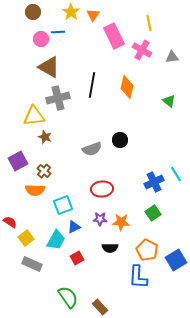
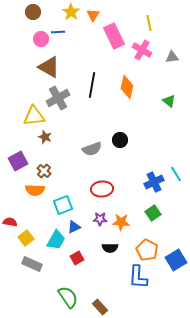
gray cross: rotated 15 degrees counterclockwise
red semicircle: rotated 24 degrees counterclockwise
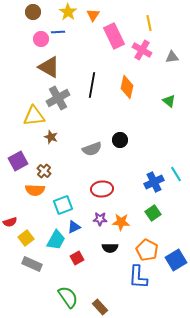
yellow star: moved 3 px left
brown star: moved 6 px right
red semicircle: rotated 152 degrees clockwise
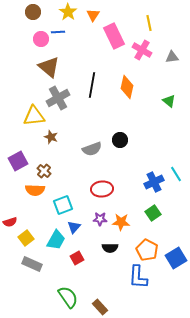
brown triangle: rotated 10 degrees clockwise
blue triangle: rotated 24 degrees counterclockwise
blue square: moved 2 px up
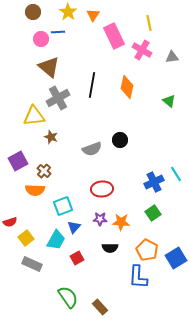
cyan square: moved 1 px down
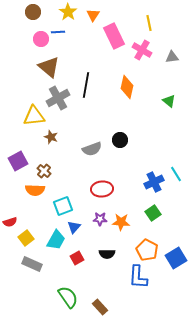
black line: moved 6 px left
black semicircle: moved 3 px left, 6 px down
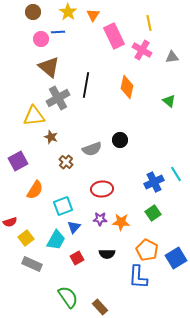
brown cross: moved 22 px right, 9 px up
orange semicircle: rotated 60 degrees counterclockwise
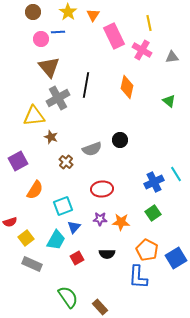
brown triangle: rotated 10 degrees clockwise
